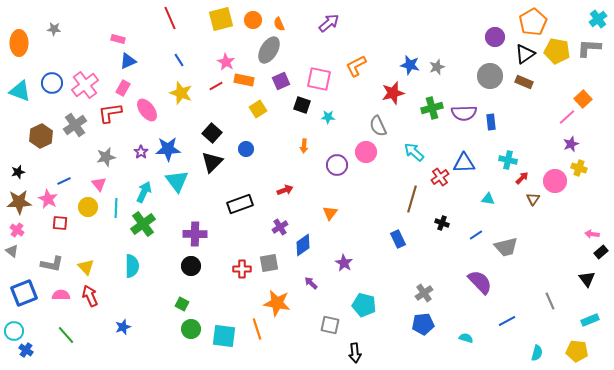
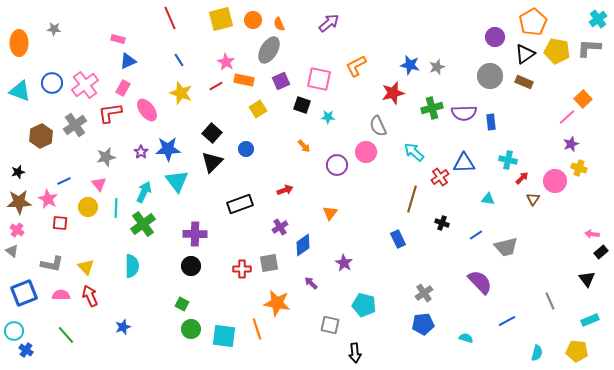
orange arrow at (304, 146): rotated 48 degrees counterclockwise
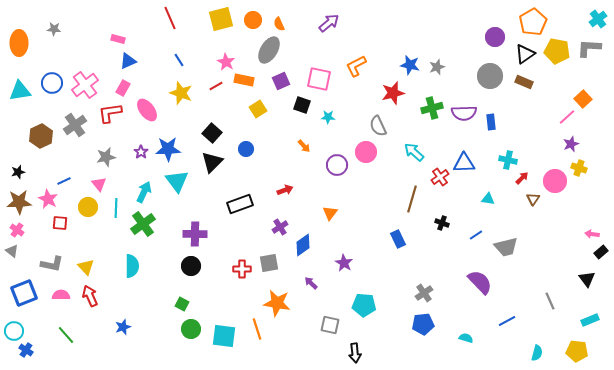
cyan triangle at (20, 91): rotated 30 degrees counterclockwise
cyan pentagon at (364, 305): rotated 10 degrees counterclockwise
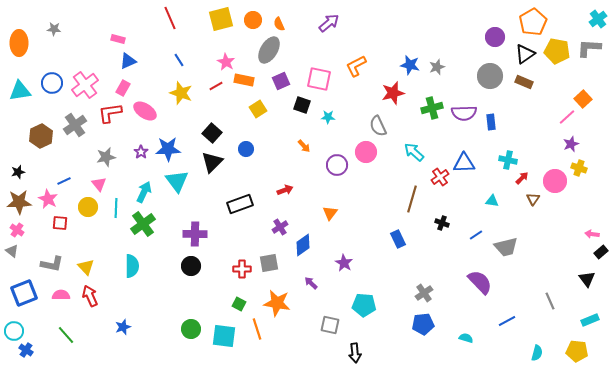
pink ellipse at (147, 110): moved 2 px left, 1 px down; rotated 20 degrees counterclockwise
cyan triangle at (488, 199): moved 4 px right, 2 px down
green square at (182, 304): moved 57 px right
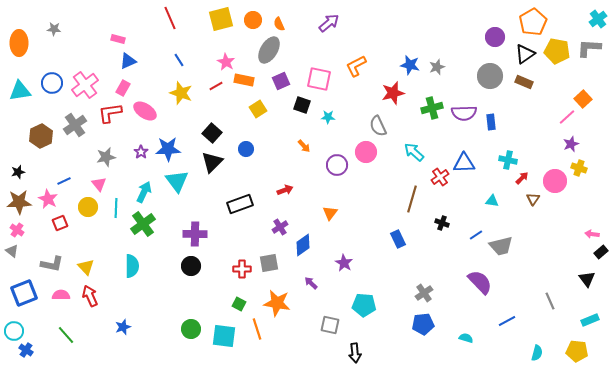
red square at (60, 223): rotated 28 degrees counterclockwise
gray trapezoid at (506, 247): moved 5 px left, 1 px up
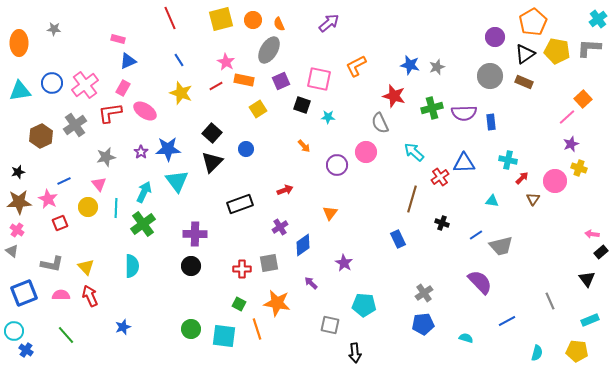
red star at (393, 93): moved 1 px right, 3 px down; rotated 30 degrees clockwise
gray semicircle at (378, 126): moved 2 px right, 3 px up
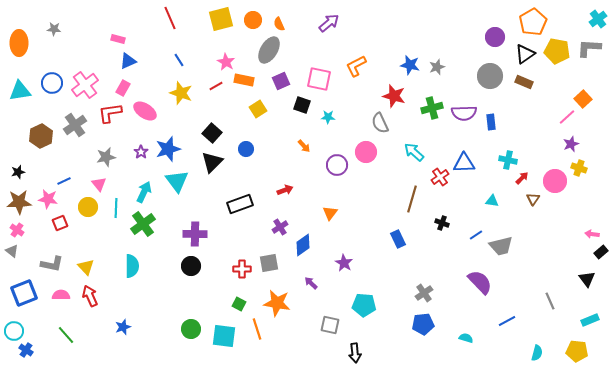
blue star at (168, 149): rotated 15 degrees counterclockwise
pink star at (48, 199): rotated 18 degrees counterclockwise
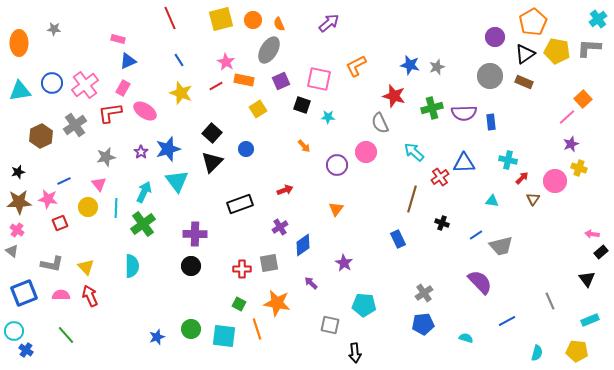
orange triangle at (330, 213): moved 6 px right, 4 px up
blue star at (123, 327): moved 34 px right, 10 px down
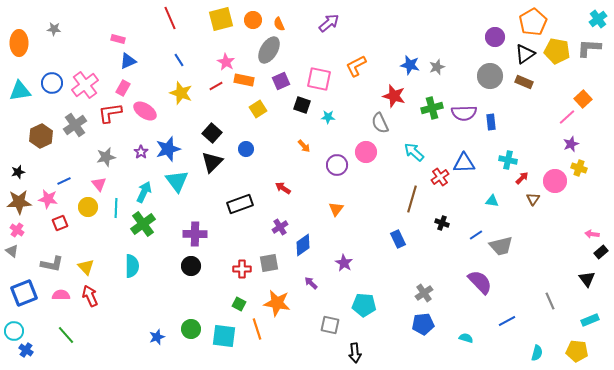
red arrow at (285, 190): moved 2 px left, 2 px up; rotated 126 degrees counterclockwise
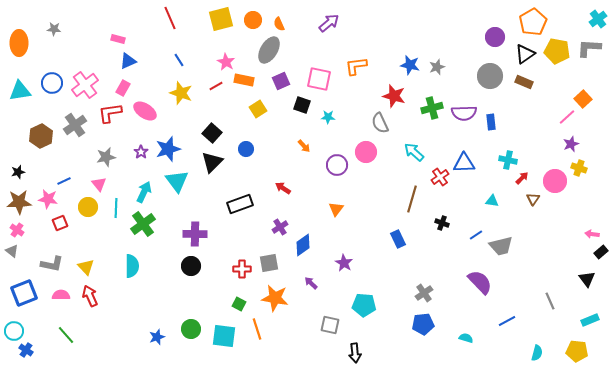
orange L-shape at (356, 66): rotated 20 degrees clockwise
orange star at (277, 303): moved 2 px left, 5 px up
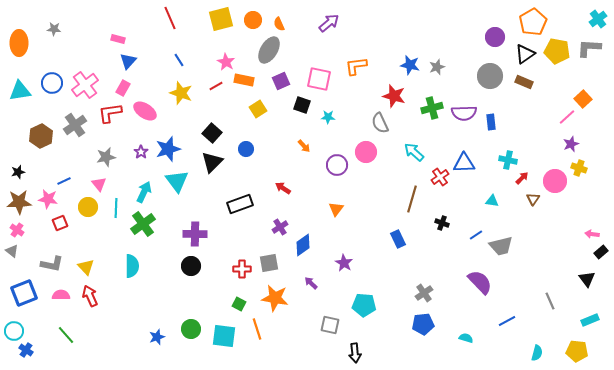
blue triangle at (128, 61): rotated 24 degrees counterclockwise
